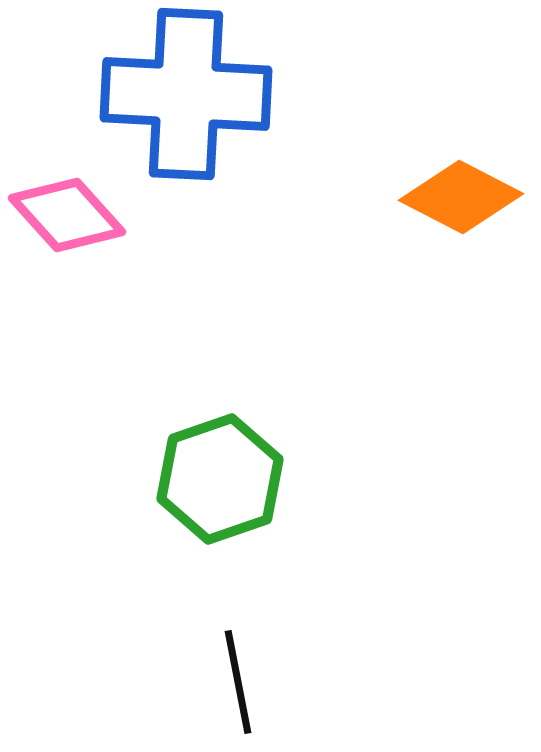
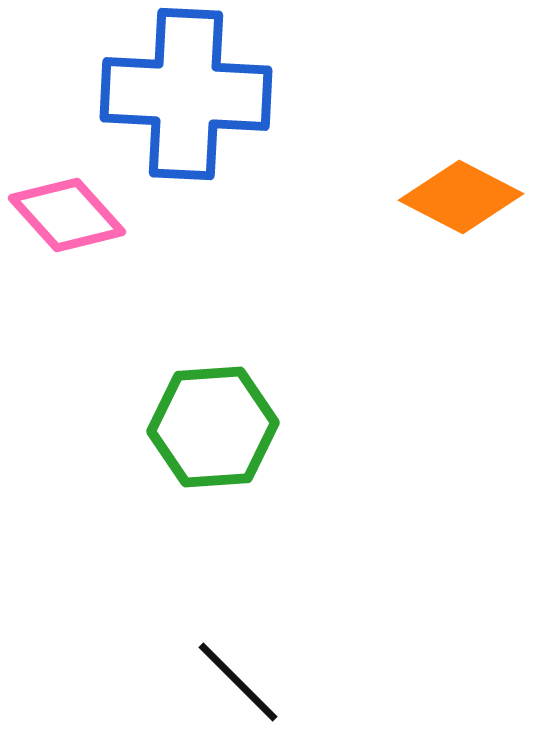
green hexagon: moved 7 px left, 52 px up; rotated 15 degrees clockwise
black line: rotated 34 degrees counterclockwise
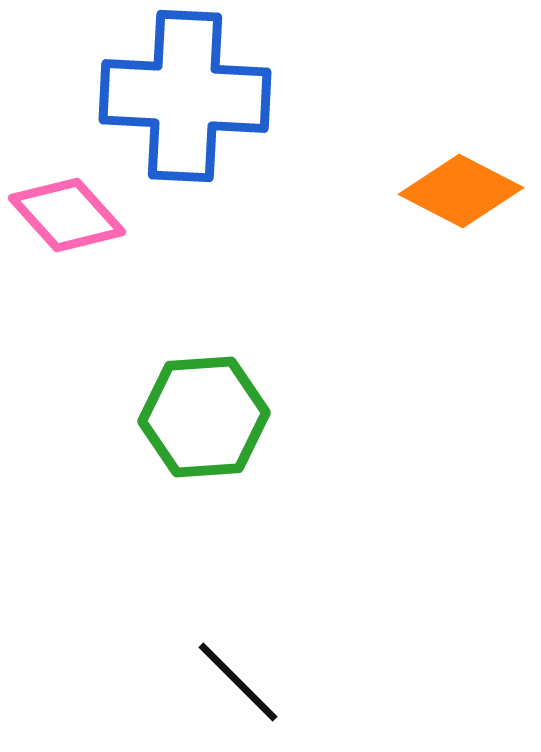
blue cross: moved 1 px left, 2 px down
orange diamond: moved 6 px up
green hexagon: moved 9 px left, 10 px up
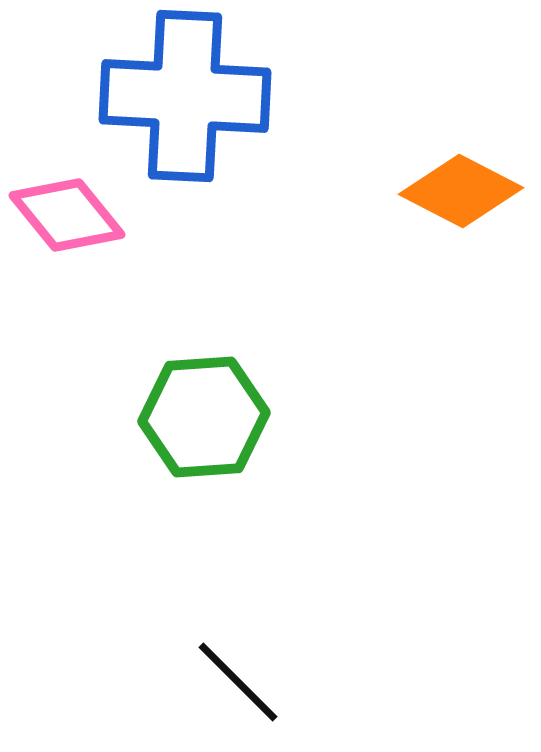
pink diamond: rotated 3 degrees clockwise
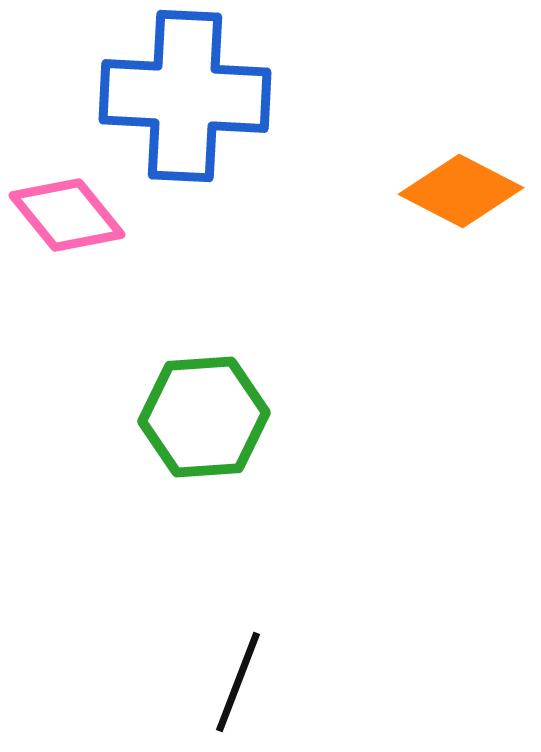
black line: rotated 66 degrees clockwise
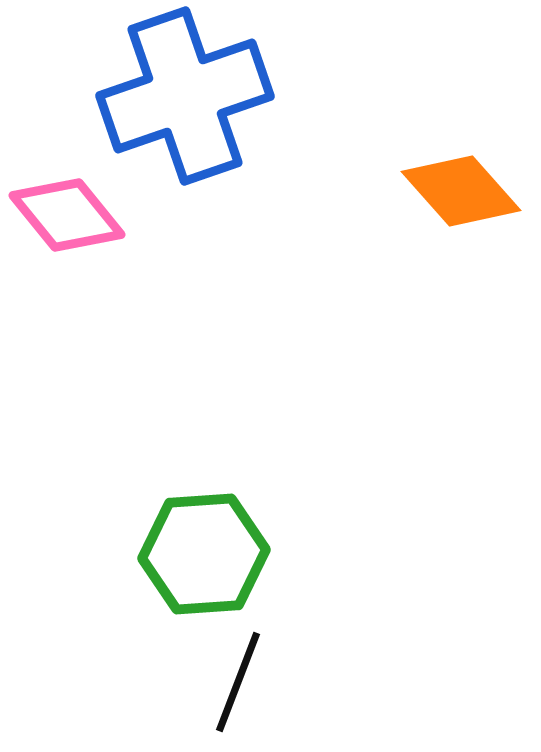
blue cross: rotated 22 degrees counterclockwise
orange diamond: rotated 21 degrees clockwise
green hexagon: moved 137 px down
